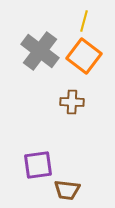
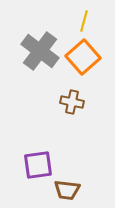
orange square: moved 1 px left, 1 px down; rotated 12 degrees clockwise
brown cross: rotated 10 degrees clockwise
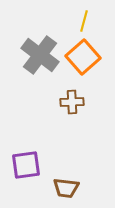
gray cross: moved 4 px down
brown cross: rotated 15 degrees counterclockwise
purple square: moved 12 px left
brown trapezoid: moved 1 px left, 2 px up
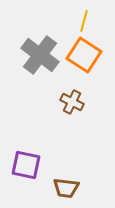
orange square: moved 1 px right, 2 px up; rotated 16 degrees counterclockwise
brown cross: rotated 30 degrees clockwise
purple square: rotated 20 degrees clockwise
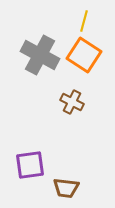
gray cross: rotated 9 degrees counterclockwise
purple square: moved 4 px right; rotated 20 degrees counterclockwise
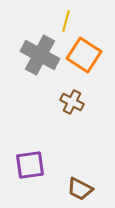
yellow line: moved 18 px left
brown trapezoid: moved 14 px right, 1 px down; rotated 20 degrees clockwise
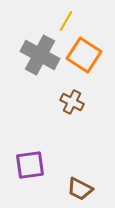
yellow line: rotated 15 degrees clockwise
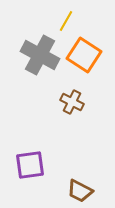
brown trapezoid: moved 2 px down
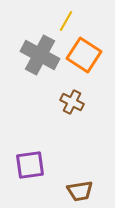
brown trapezoid: rotated 36 degrees counterclockwise
